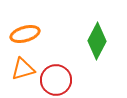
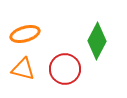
orange triangle: rotated 30 degrees clockwise
red circle: moved 9 px right, 11 px up
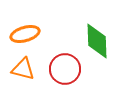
green diamond: rotated 30 degrees counterclockwise
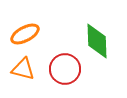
orange ellipse: rotated 12 degrees counterclockwise
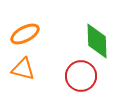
red circle: moved 16 px right, 7 px down
